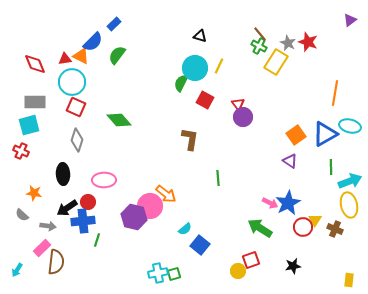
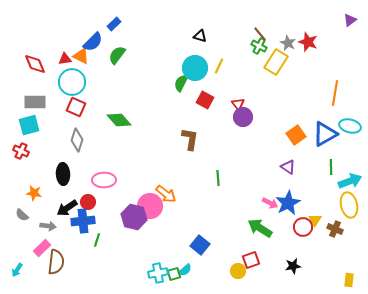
purple triangle at (290, 161): moved 2 px left, 6 px down
cyan semicircle at (185, 229): moved 41 px down
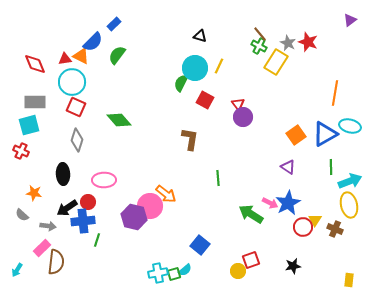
green arrow at (260, 228): moved 9 px left, 14 px up
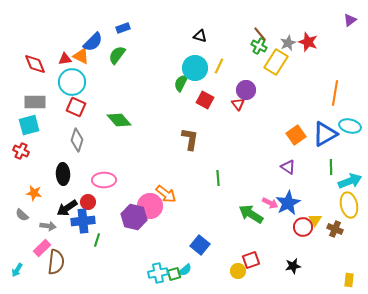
blue rectangle at (114, 24): moved 9 px right, 4 px down; rotated 24 degrees clockwise
gray star at (288, 43): rotated 21 degrees clockwise
purple circle at (243, 117): moved 3 px right, 27 px up
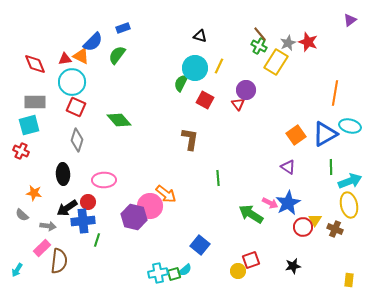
brown semicircle at (56, 262): moved 3 px right, 1 px up
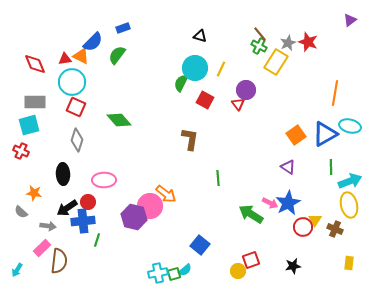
yellow line at (219, 66): moved 2 px right, 3 px down
gray semicircle at (22, 215): moved 1 px left, 3 px up
yellow rectangle at (349, 280): moved 17 px up
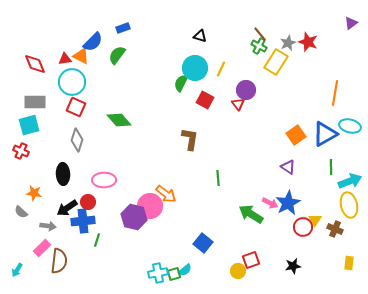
purple triangle at (350, 20): moved 1 px right, 3 px down
blue square at (200, 245): moved 3 px right, 2 px up
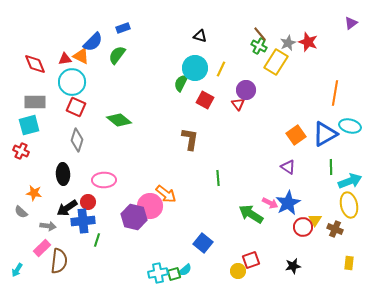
green diamond at (119, 120): rotated 10 degrees counterclockwise
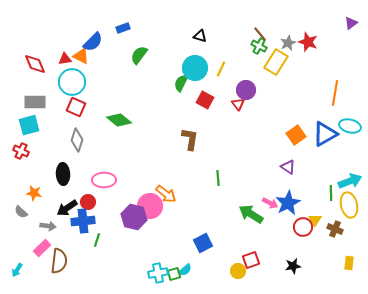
green semicircle at (117, 55): moved 22 px right
green line at (331, 167): moved 26 px down
blue square at (203, 243): rotated 24 degrees clockwise
